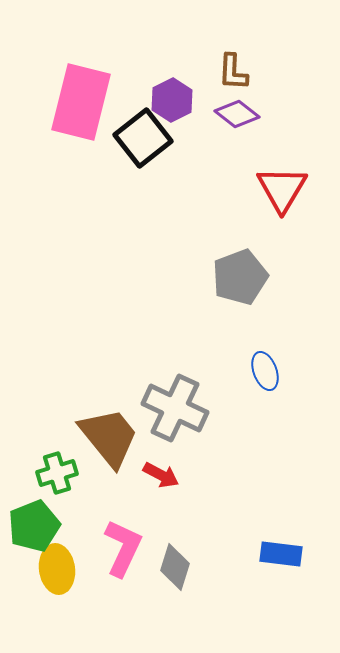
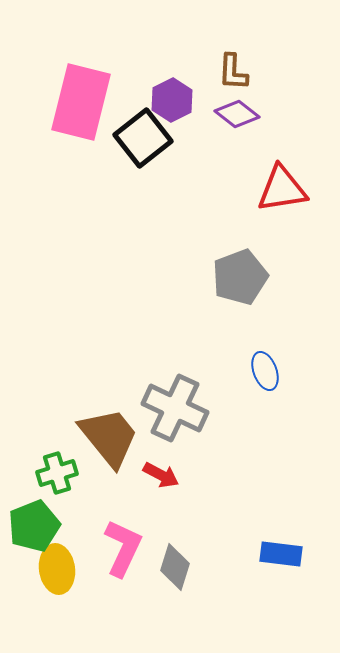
red triangle: rotated 50 degrees clockwise
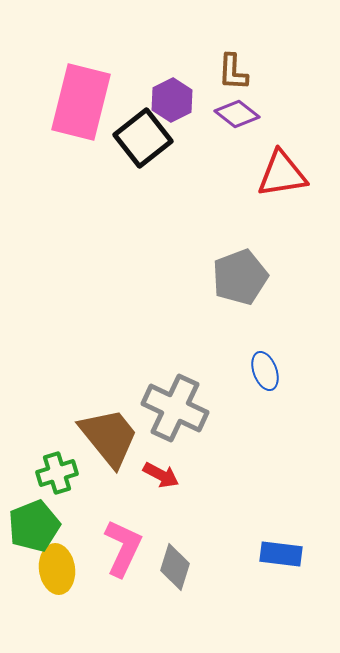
red triangle: moved 15 px up
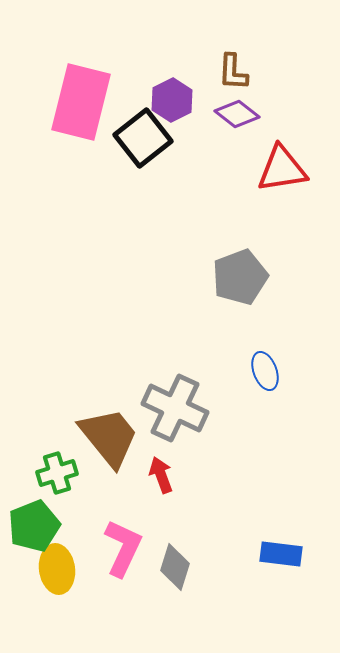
red triangle: moved 5 px up
red arrow: rotated 138 degrees counterclockwise
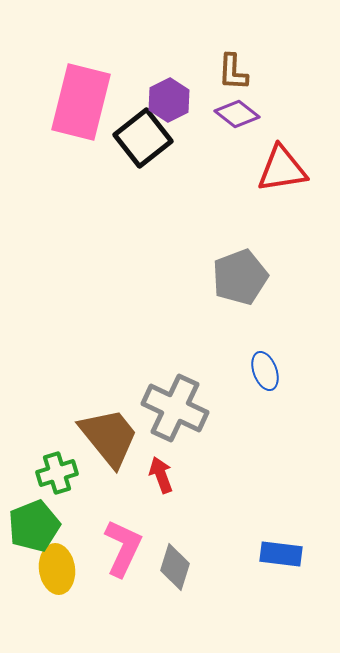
purple hexagon: moved 3 px left
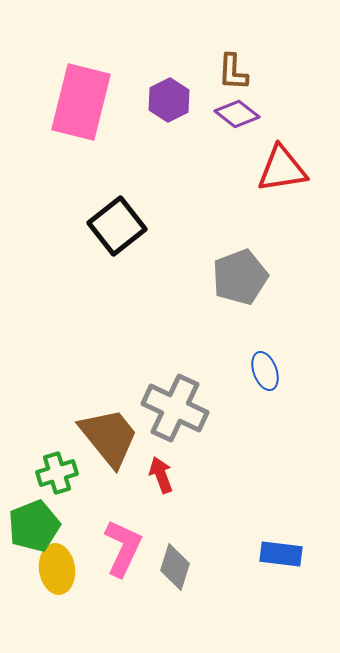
black square: moved 26 px left, 88 px down
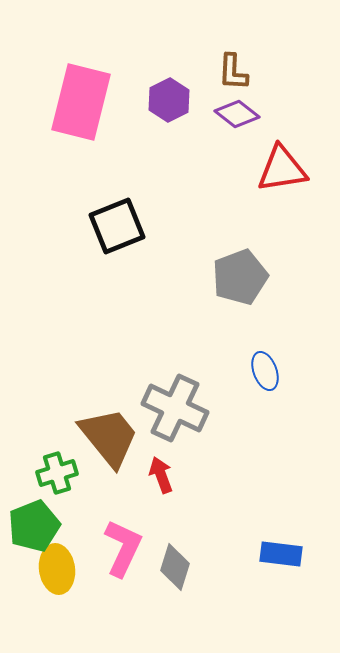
black square: rotated 16 degrees clockwise
